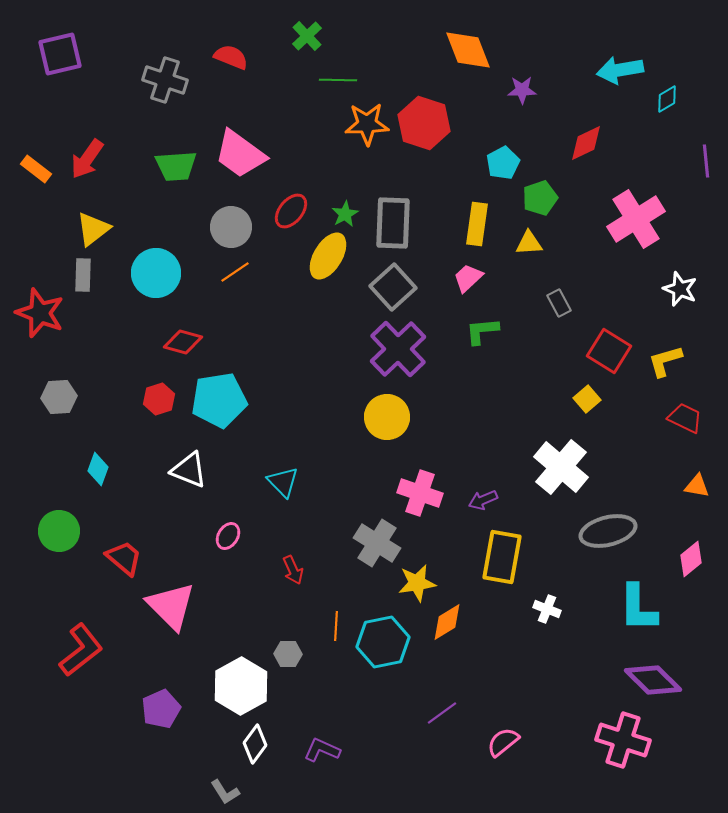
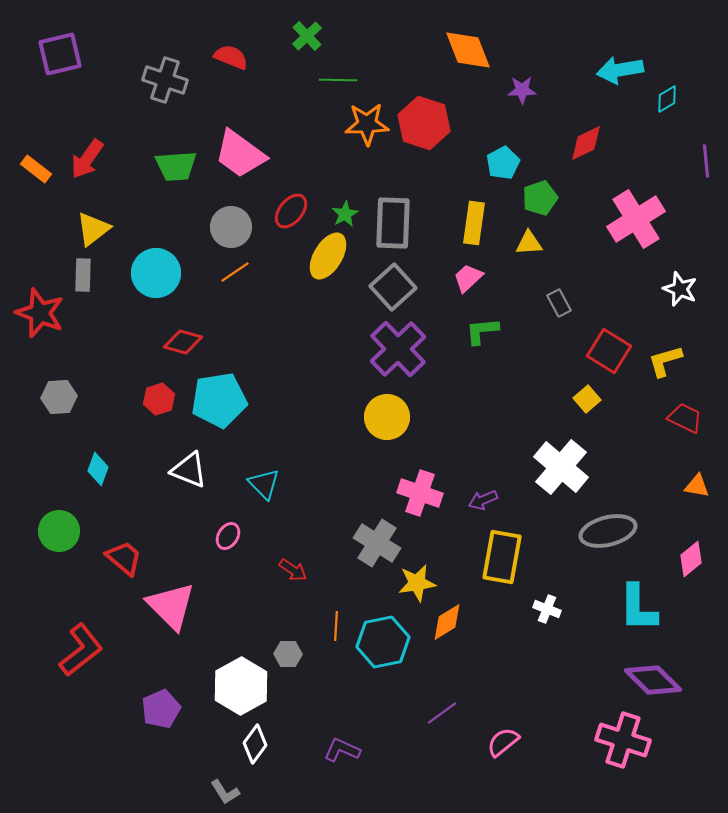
yellow rectangle at (477, 224): moved 3 px left, 1 px up
cyan triangle at (283, 482): moved 19 px left, 2 px down
red arrow at (293, 570): rotated 32 degrees counterclockwise
purple L-shape at (322, 750): moved 20 px right
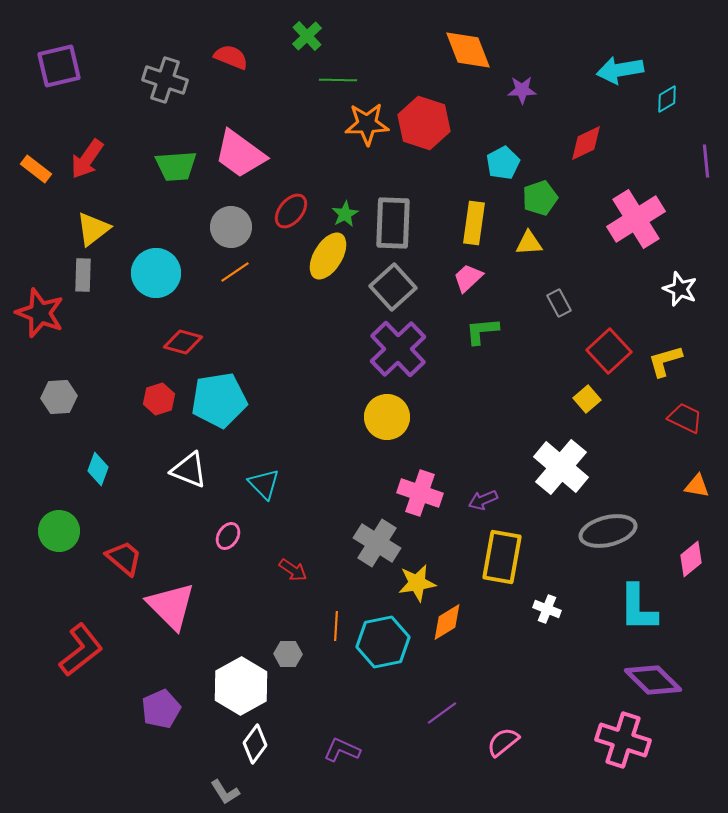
purple square at (60, 54): moved 1 px left, 12 px down
red square at (609, 351): rotated 15 degrees clockwise
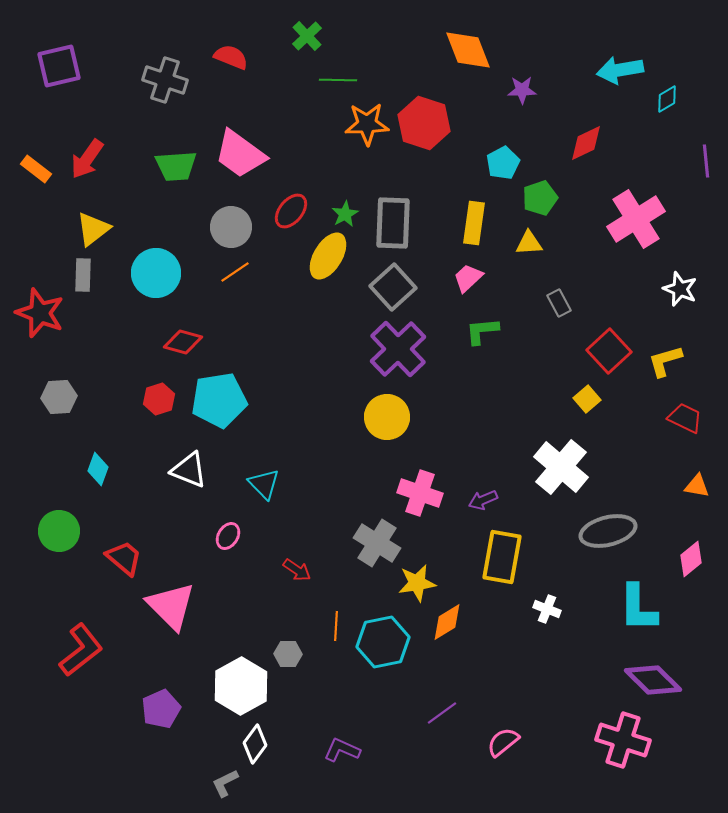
red arrow at (293, 570): moved 4 px right
gray L-shape at (225, 792): moved 9 px up; rotated 96 degrees clockwise
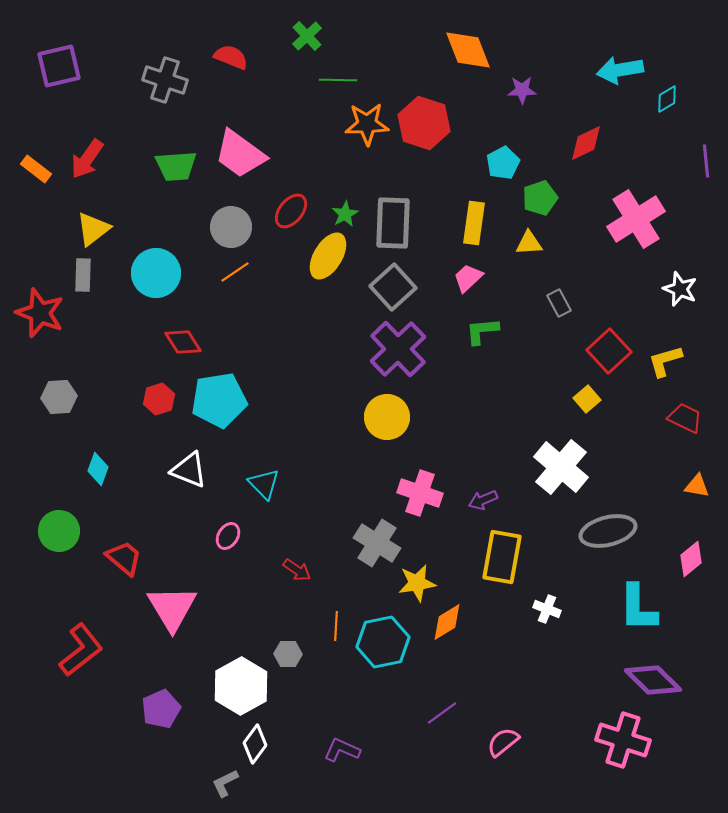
red diamond at (183, 342): rotated 42 degrees clockwise
pink triangle at (171, 606): moved 1 px right, 2 px down; rotated 14 degrees clockwise
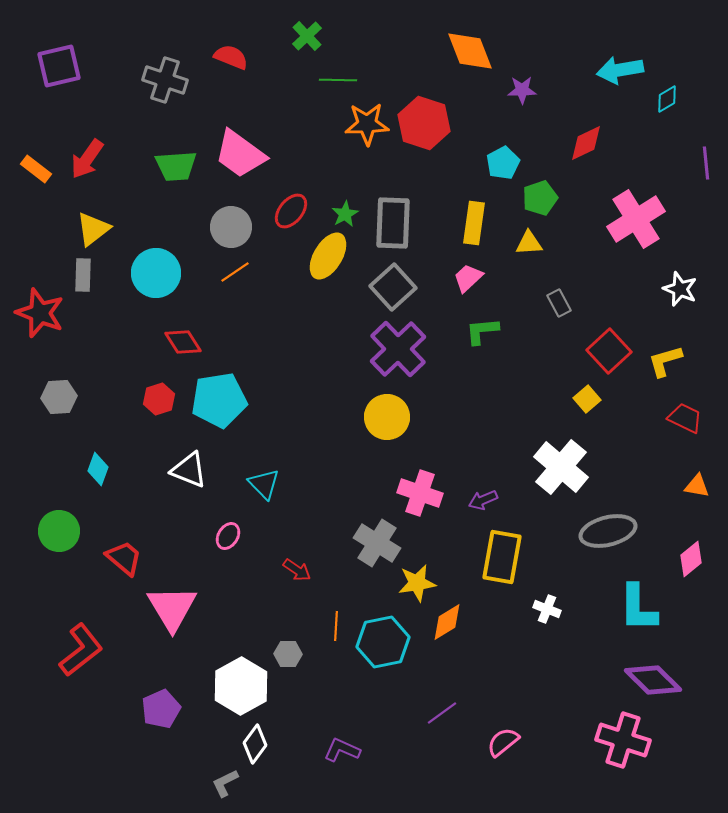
orange diamond at (468, 50): moved 2 px right, 1 px down
purple line at (706, 161): moved 2 px down
